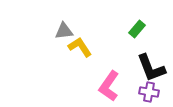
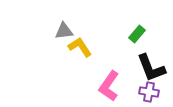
green rectangle: moved 5 px down
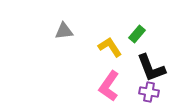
yellow L-shape: moved 30 px right
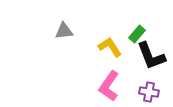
black L-shape: moved 12 px up
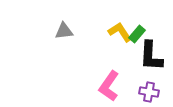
yellow L-shape: moved 10 px right, 15 px up
black L-shape: rotated 24 degrees clockwise
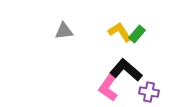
black L-shape: moved 25 px left, 14 px down; rotated 128 degrees clockwise
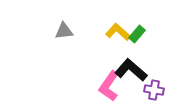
yellow L-shape: moved 2 px left; rotated 15 degrees counterclockwise
black L-shape: moved 5 px right
purple cross: moved 5 px right, 2 px up
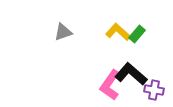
gray triangle: moved 1 px left, 1 px down; rotated 12 degrees counterclockwise
black L-shape: moved 4 px down
pink L-shape: moved 1 px right, 1 px up
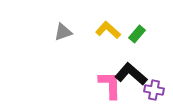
yellow L-shape: moved 10 px left, 2 px up
pink L-shape: rotated 144 degrees clockwise
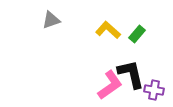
gray triangle: moved 12 px left, 12 px up
black L-shape: rotated 36 degrees clockwise
pink L-shape: rotated 56 degrees clockwise
